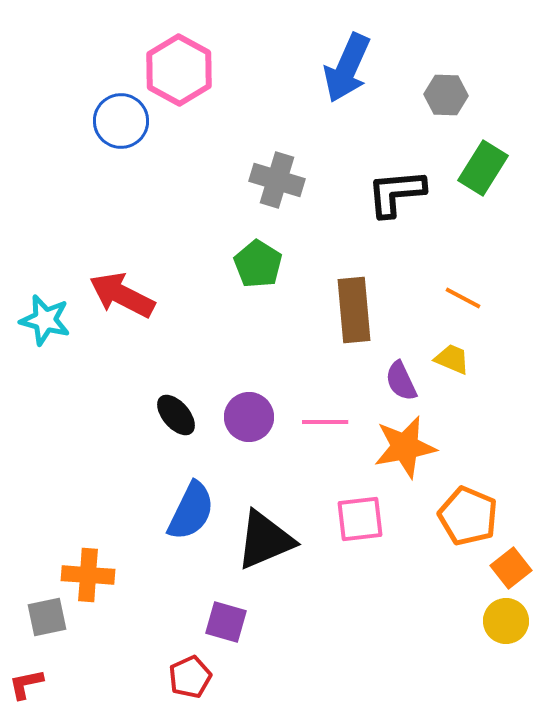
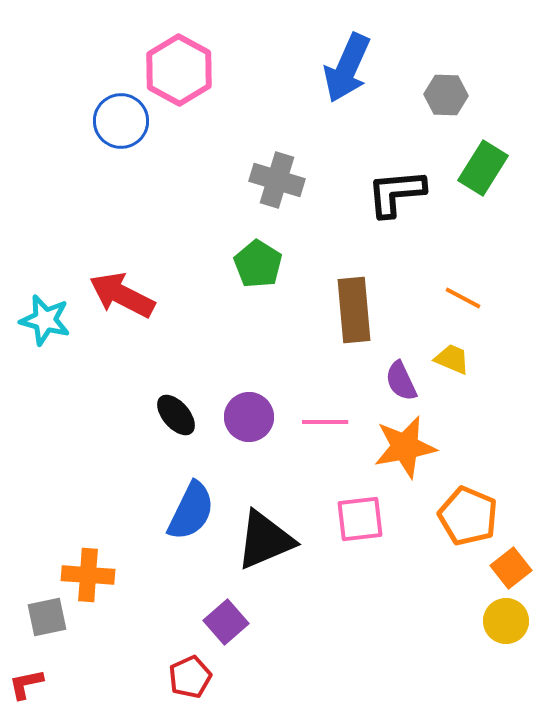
purple square: rotated 33 degrees clockwise
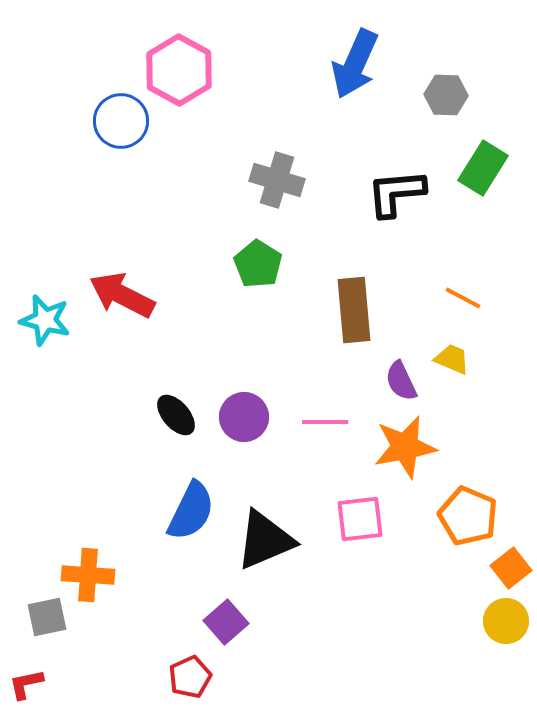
blue arrow: moved 8 px right, 4 px up
purple circle: moved 5 px left
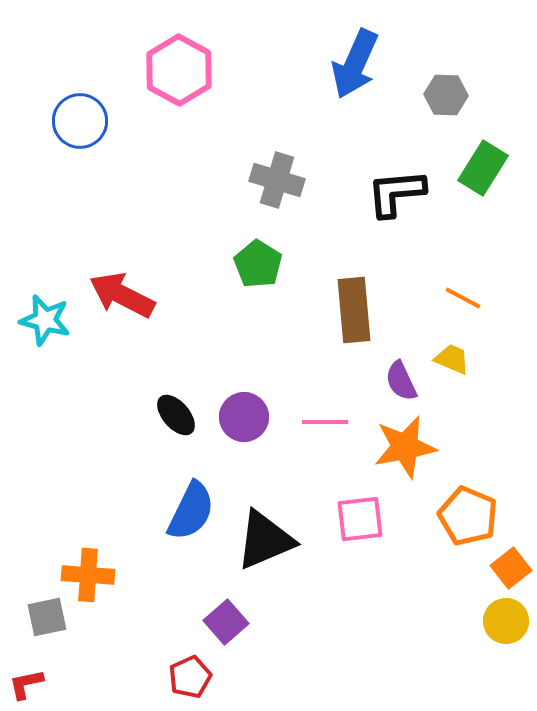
blue circle: moved 41 px left
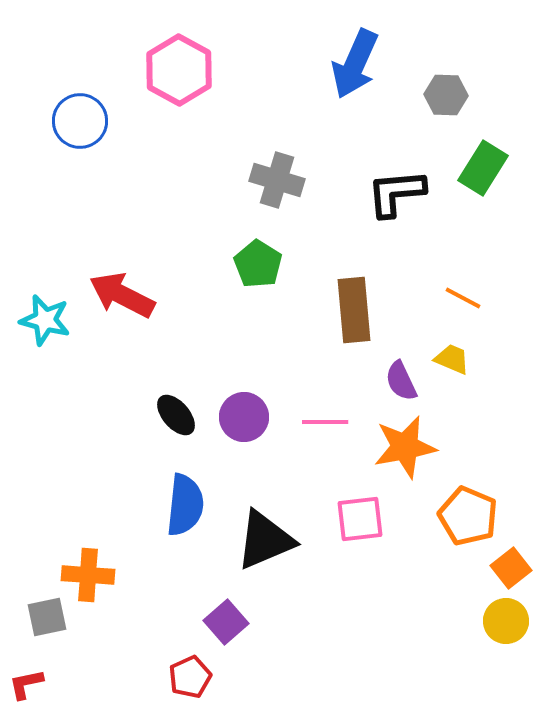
blue semicircle: moved 6 px left, 6 px up; rotated 20 degrees counterclockwise
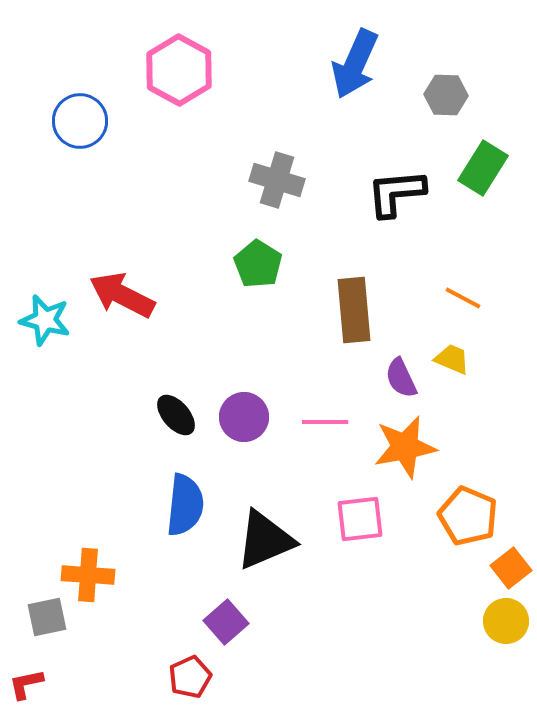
purple semicircle: moved 3 px up
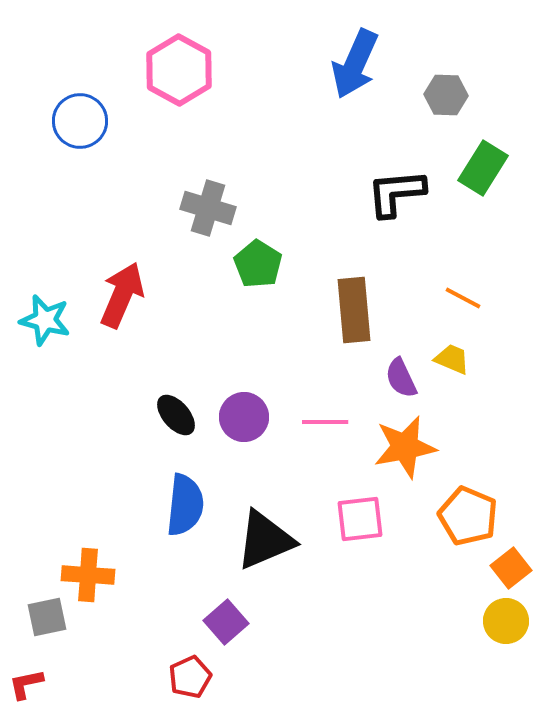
gray cross: moved 69 px left, 28 px down
red arrow: rotated 86 degrees clockwise
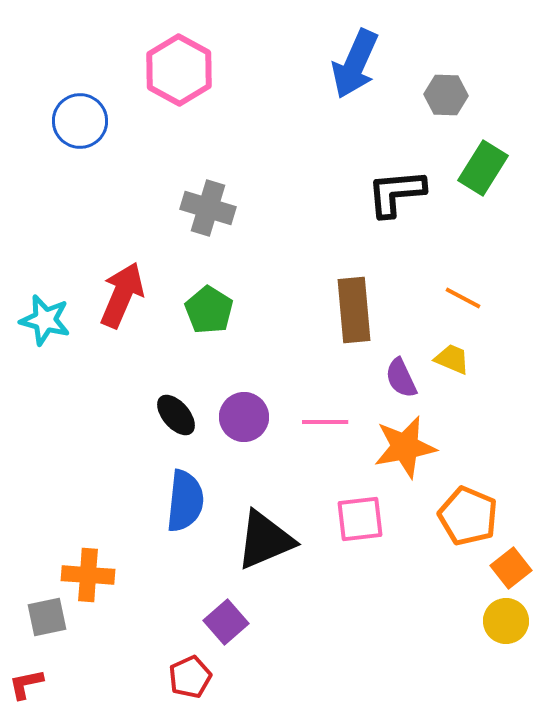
green pentagon: moved 49 px left, 46 px down
blue semicircle: moved 4 px up
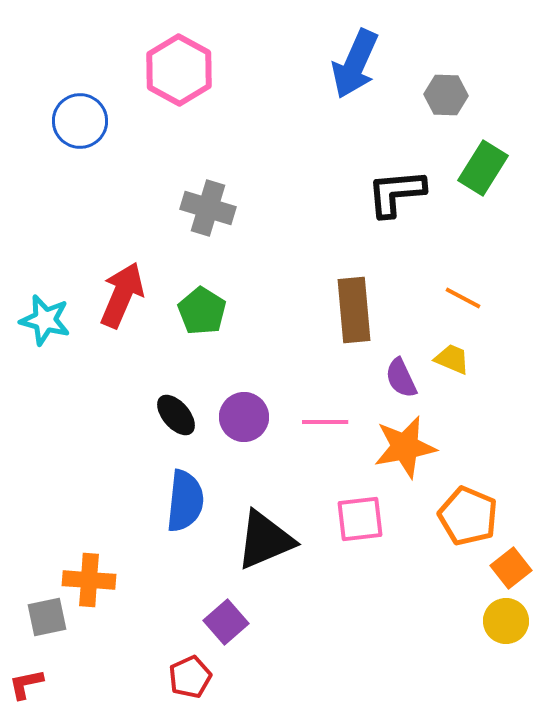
green pentagon: moved 7 px left, 1 px down
orange cross: moved 1 px right, 5 px down
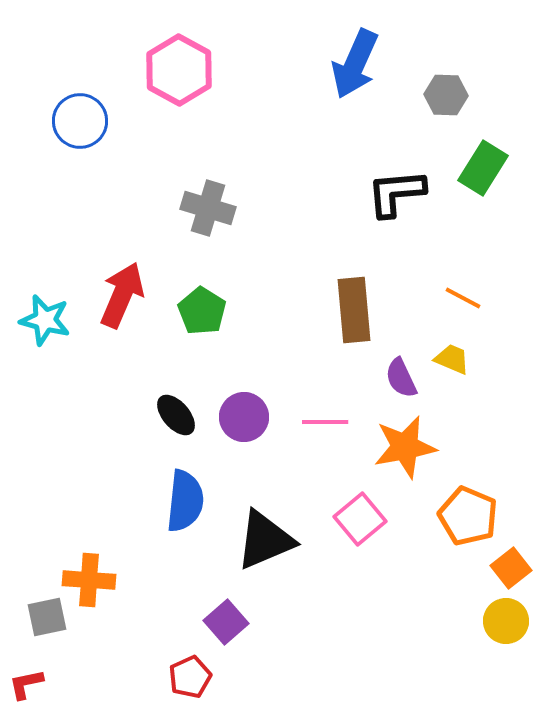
pink square: rotated 33 degrees counterclockwise
